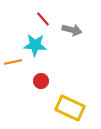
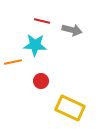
red line: moved 1 px left, 2 px down; rotated 35 degrees counterclockwise
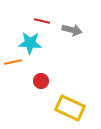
cyan star: moved 5 px left, 2 px up
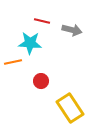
yellow rectangle: rotated 32 degrees clockwise
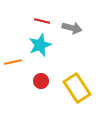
gray arrow: moved 2 px up
cyan star: moved 10 px right, 2 px down; rotated 25 degrees counterclockwise
yellow rectangle: moved 7 px right, 20 px up
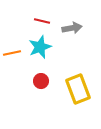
gray arrow: rotated 24 degrees counterclockwise
cyan star: moved 2 px down
orange line: moved 1 px left, 9 px up
yellow rectangle: moved 1 px right, 1 px down; rotated 12 degrees clockwise
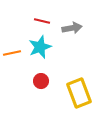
yellow rectangle: moved 1 px right, 4 px down
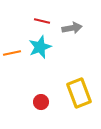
red circle: moved 21 px down
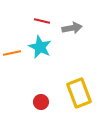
cyan star: rotated 25 degrees counterclockwise
